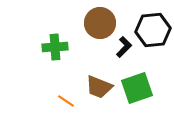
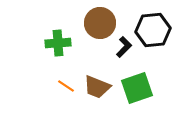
green cross: moved 3 px right, 4 px up
brown trapezoid: moved 2 px left
orange line: moved 15 px up
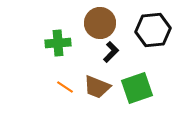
black L-shape: moved 13 px left, 5 px down
orange line: moved 1 px left, 1 px down
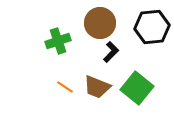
black hexagon: moved 1 px left, 3 px up
green cross: moved 2 px up; rotated 15 degrees counterclockwise
green square: rotated 32 degrees counterclockwise
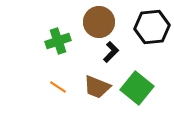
brown circle: moved 1 px left, 1 px up
orange line: moved 7 px left
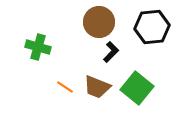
green cross: moved 20 px left, 6 px down; rotated 35 degrees clockwise
orange line: moved 7 px right
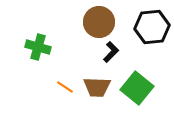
brown trapezoid: rotated 20 degrees counterclockwise
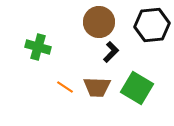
black hexagon: moved 2 px up
green square: rotated 8 degrees counterclockwise
